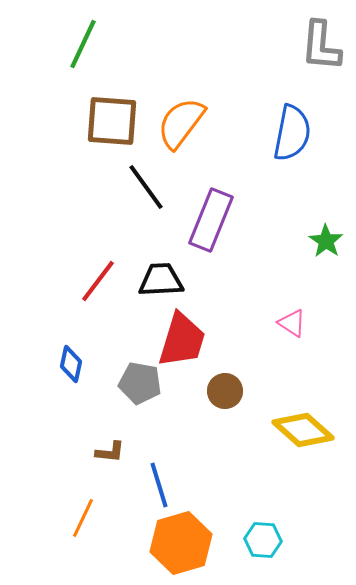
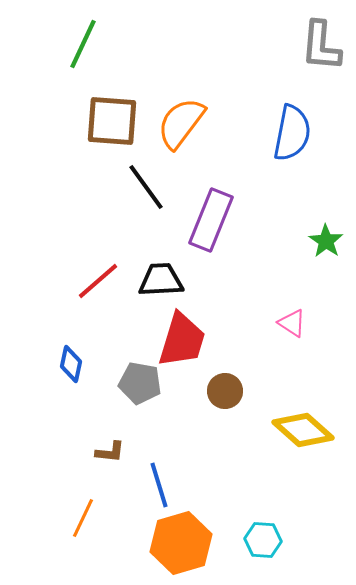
red line: rotated 12 degrees clockwise
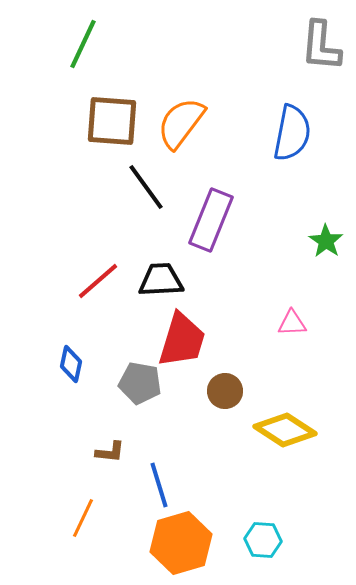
pink triangle: rotated 36 degrees counterclockwise
yellow diamond: moved 18 px left; rotated 8 degrees counterclockwise
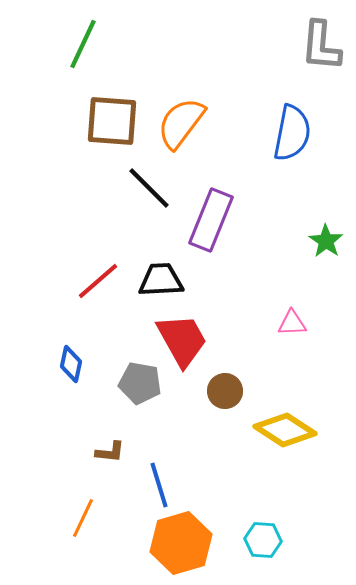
black line: moved 3 px right, 1 px down; rotated 9 degrees counterclockwise
red trapezoid: rotated 46 degrees counterclockwise
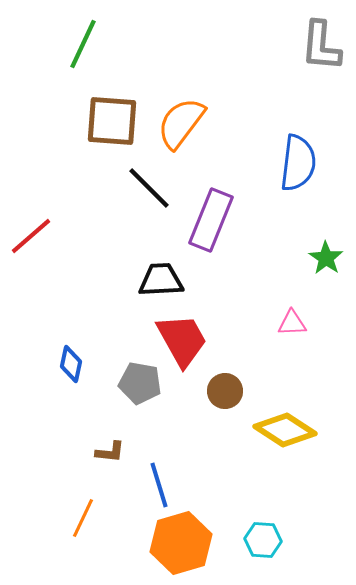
blue semicircle: moved 6 px right, 30 px down; rotated 4 degrees counterclockwise
green star: moved 17 px down
red line: moved 67 px left, 45 px up
